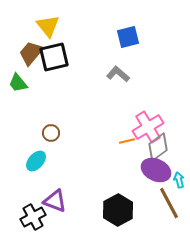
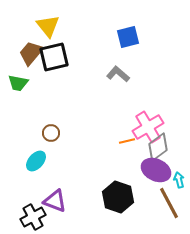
green trapezoid: rotated 40 degrees counterclockwise
black hexagon: moved 13 px up; rotated 12 degrees counterclockwise
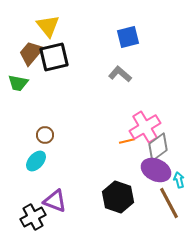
gray L-shape: moved 2 px right
pink cross: moved 3 px left
brown circle: moved 6 px left, 2 px down
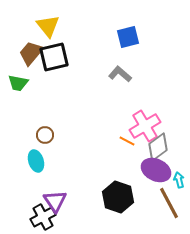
pink cross: moved 1 px up
orange line: rotated 42 degrees clockwise
cyan ellipse: rotated 60 degrees counterclockwise
purple triangle: rotated 35 degrees clockwise
black cross: moved 10 px right
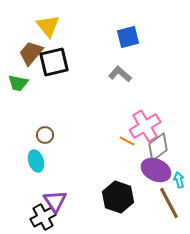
black square: moved 5 px down
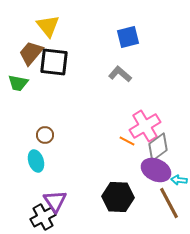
black square: rotated 20 degrees clockwise
cyan arrow: rotated 70 degrees counterclockwise
black hexagon: rotated 16 degrees counterclockwise
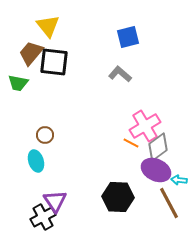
orange line: moved 4 px right, 2 px down
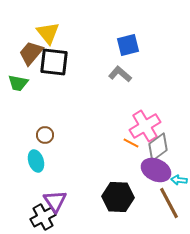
yellow triangle: moved 7 px down
blue square: moved 8 px down
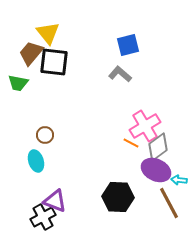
purple triangle: rotated 35 degrees counterclockwise
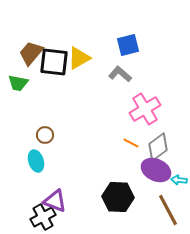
yellow triangle: moved 31 px right, 25 px down; rotated 40 degrees clockwise
pink cross: moved 17 px up
brown line: moved 1 px left, 7 px down
